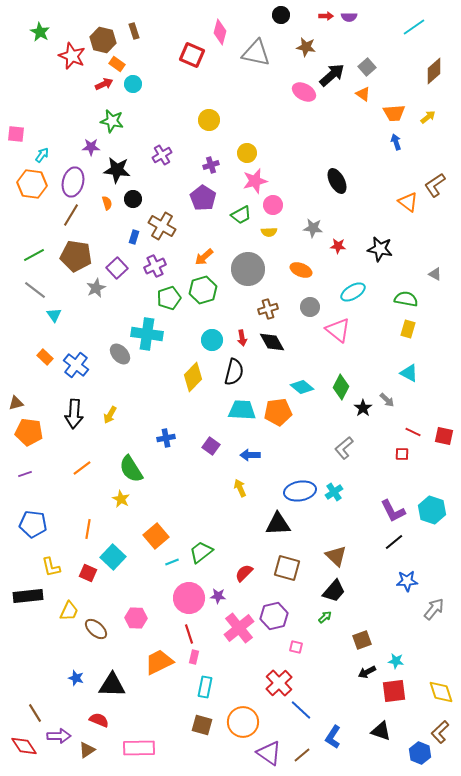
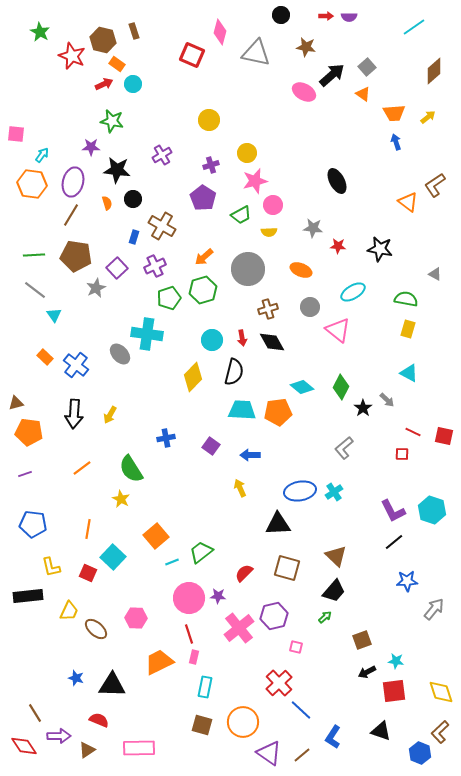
green line at (34, 255): rotated 25 degrees clockwise
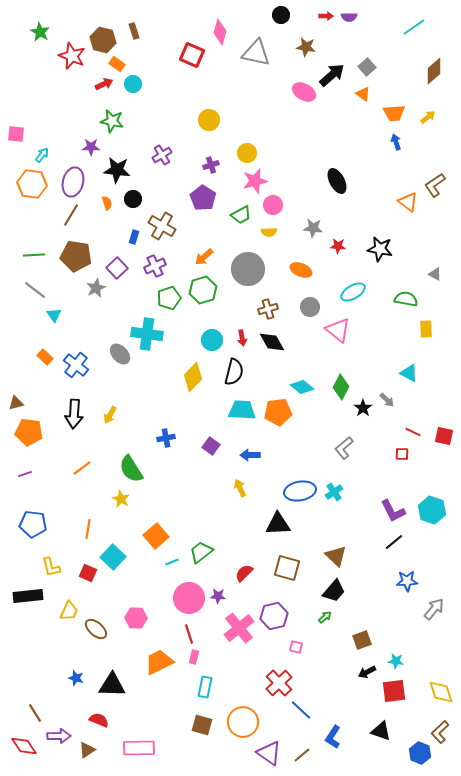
yellow rectangle at (408, 329): moved 18 px right; rotated 18 degrees counterclockwise
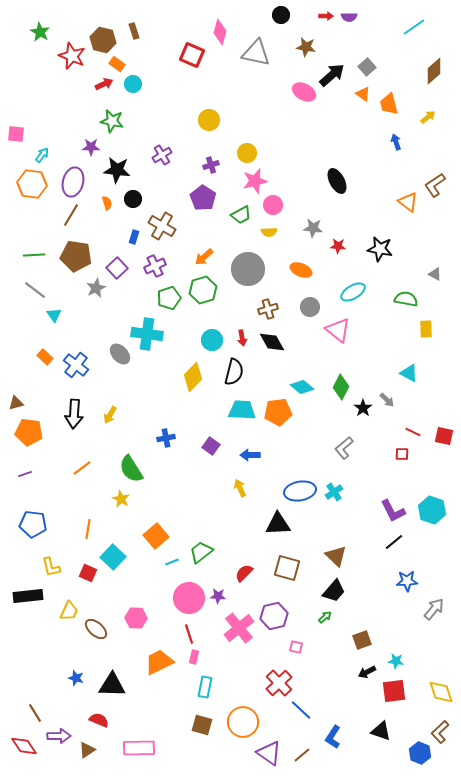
orange trapezoid at (394, 113): moved 5 px left, 9 px up; rotated 80 degrees clockwise
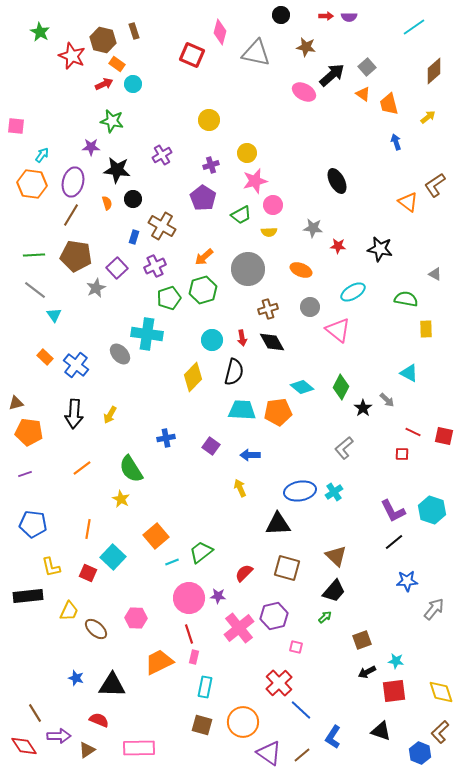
pink square at (16, 134): moved 8 px up
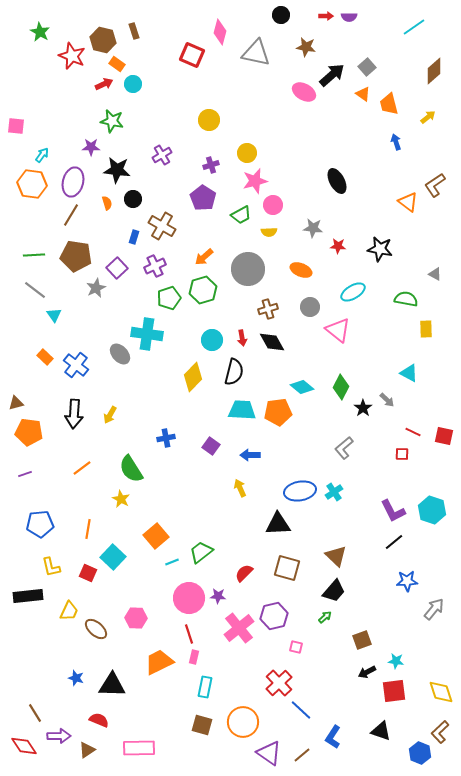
blue pentagon at (33, 524): moved 7 px right; rotated 12 degrees counterclockwise
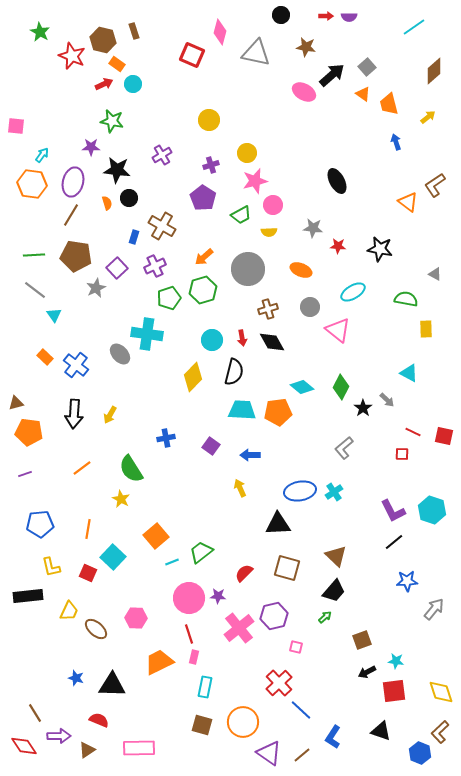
black circle at (133, 199): moved 4 px left, 1 px up
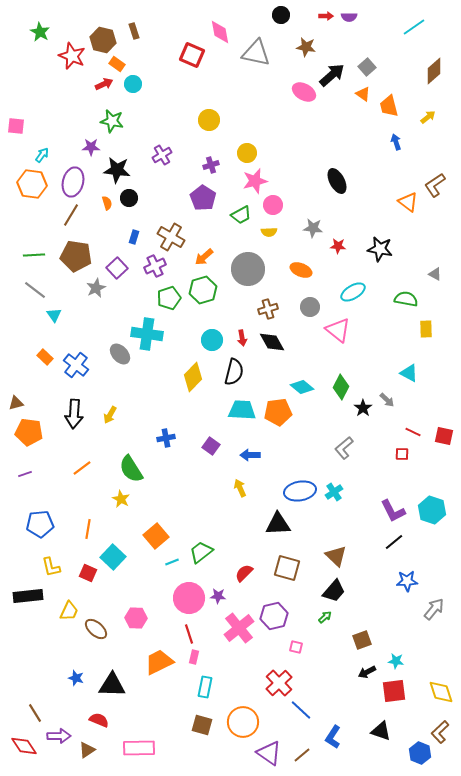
pink diamond at (220, 32): rotated 25 degrees counterclockwise
orange trapezoid at (389, 104): moved 2 px down
brown cross at (162, 226): moved 9 px right, 11 px down
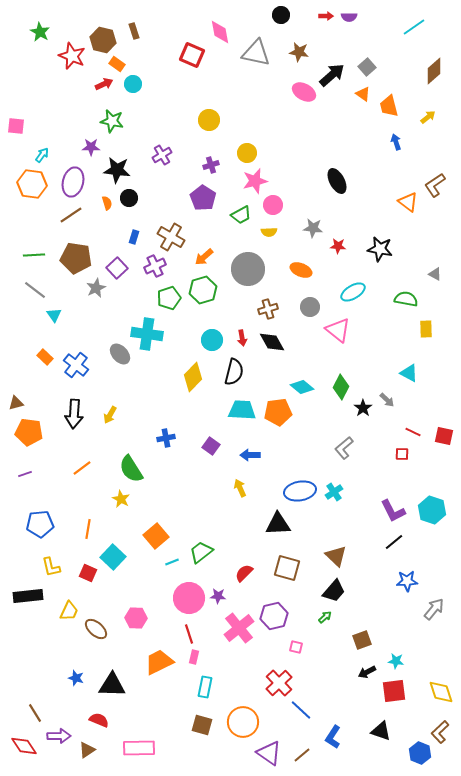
brown star at (306, 47): moved 7 px left, 5 px down
brown line at (71, 215): rotated 25 degrees clockwise
brown pentagon at (76, 256): moved 2 px down
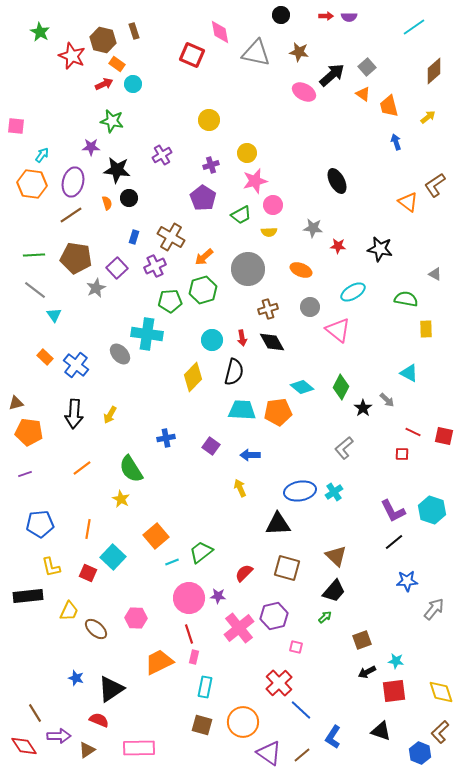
green pentagon at (169, 298): moved 1 px right, 3 px down; rotated 15 degrees clockwise
black triangle at (112, 685): moved 1 px left, 4 px down; rotated 36 degrees counterclockwise
